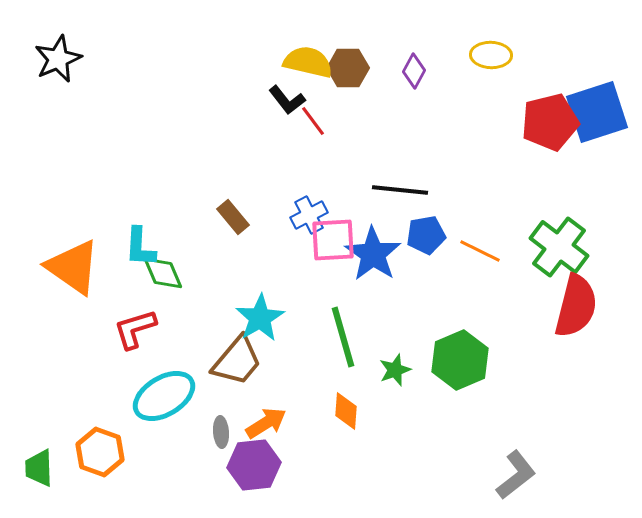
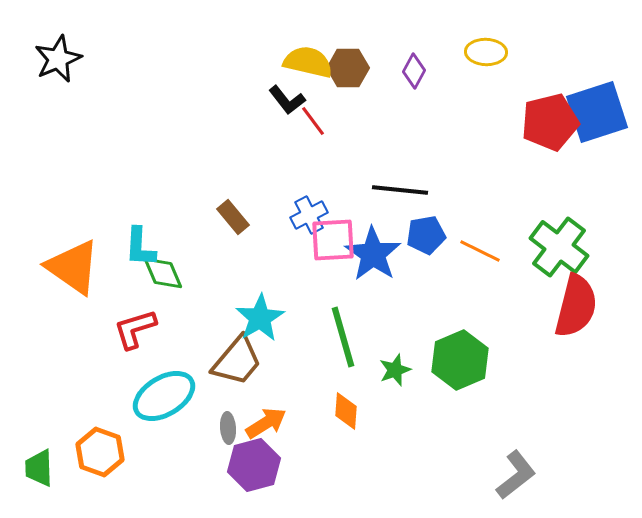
yellow ellipse: moved 5 px left, 3 px up
gray ellipse: moved 7 px right, 4 px up
purple hexagon: rotated 9 degrees counterclockwise
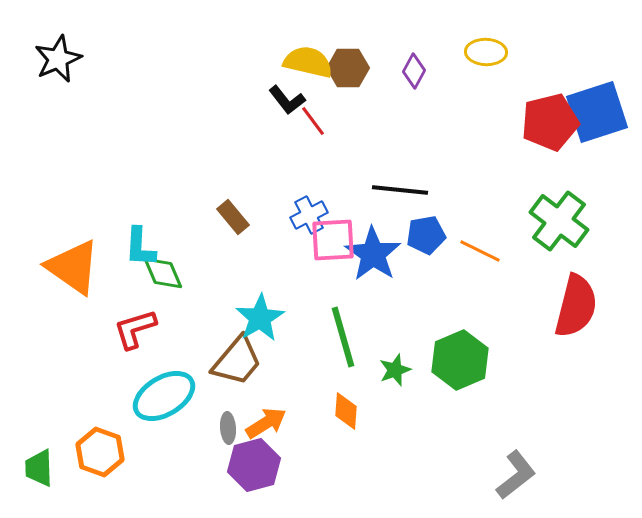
green cross: moved 26 px up
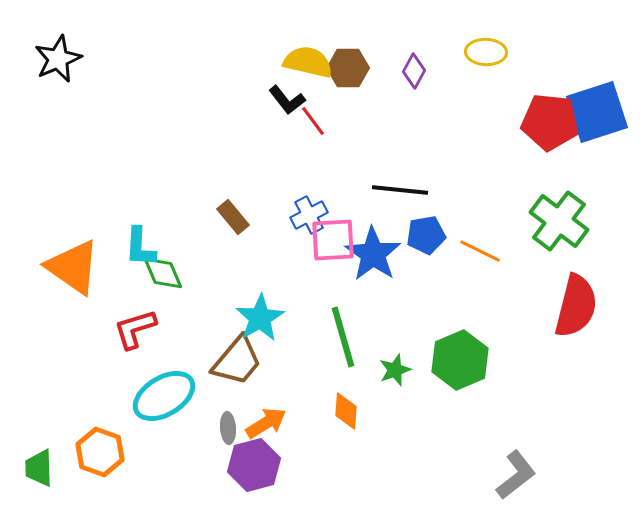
red pentagon: rotated 20 degrees clockwise
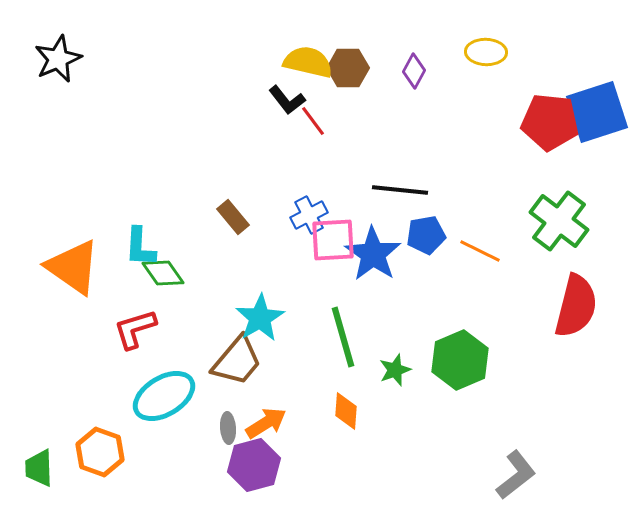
green diamond: rotated 12 degrees counterclockwise
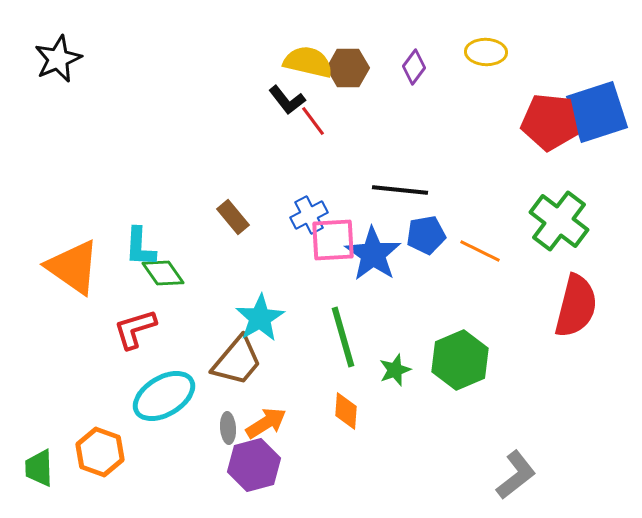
purple diamond: moved 4 px up; rotated 8 degrees clockwise
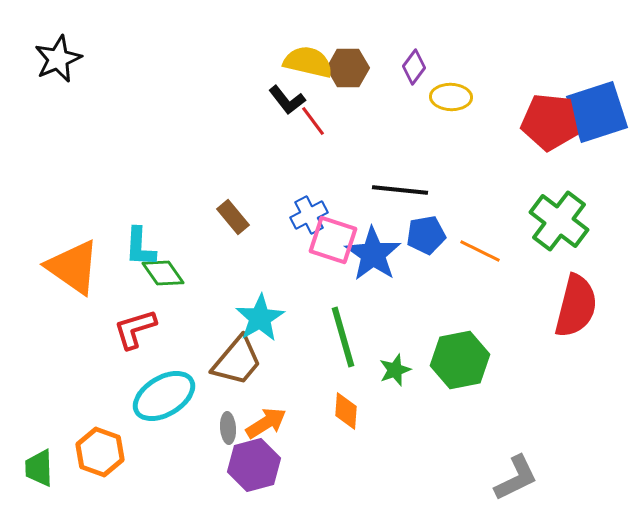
yellow ellipse: moved 35 px left, 45 px down
pink square: rotated 21 degrees clockwise
green hexagon: rotated 12 degrees clockwise
gray L-shape: moved 3 px down; rotated 12 degrees clockwise
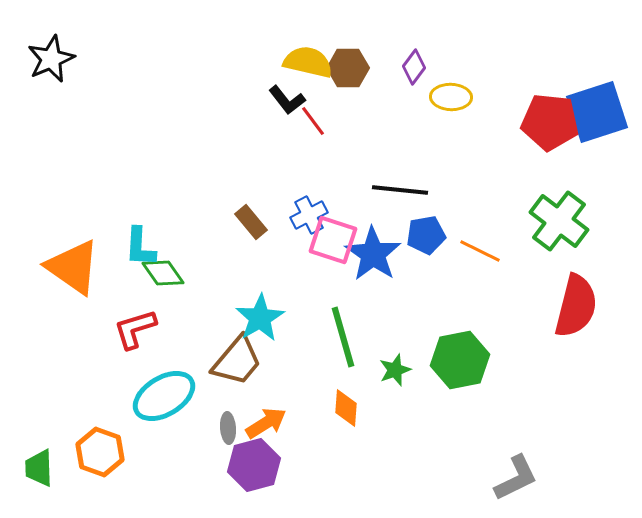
black star: moved 7 px left
brown rectangle: moved 18 px right, 5 px down
orange diamond: moved 3 px up
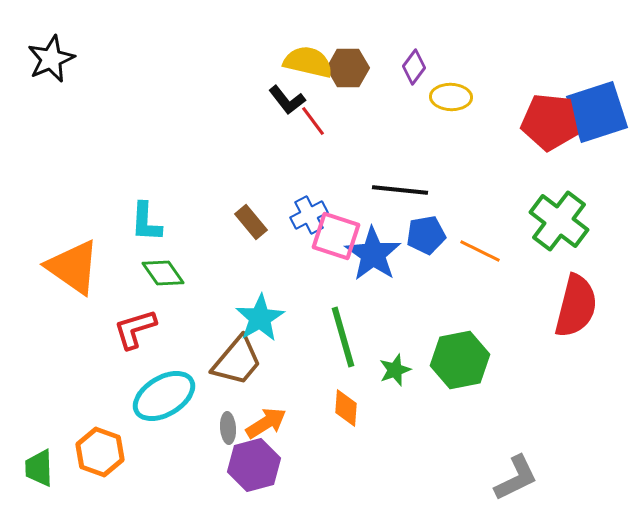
pink square: moved 3 px right, 4 px up
cyan L-shape: moved 6 px right, 25 px up
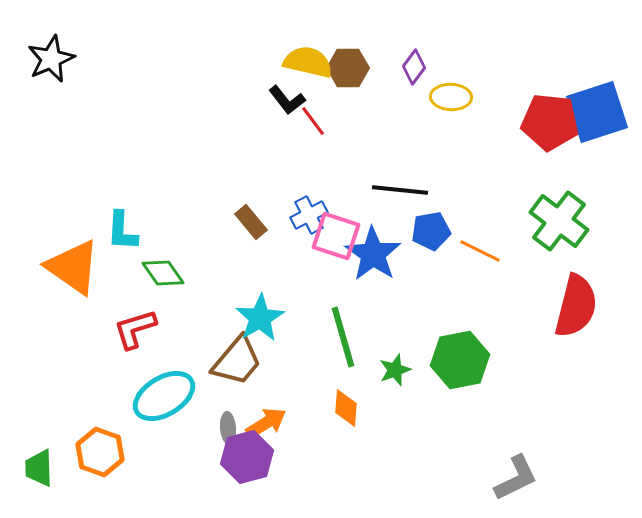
cyan L-shape: moved 24 px left, 9 px down
blue pentagon: moved 5 px right, 4 px up
purple hexagon: moved 7 px left, 8 px up
